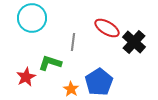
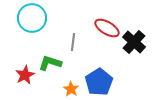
red star: moved 1 px left, 2 px up
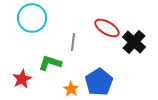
red star: moved 3 px left, 4 px down
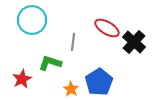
cyan circle: moved 2 px down
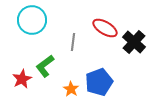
red ellipse: moved 2 px left
green L-shape: moved 5 px left, 3 px down; rotated 55 degrees counterclockwise
blue pentagon: rotated 12 degrees clockwise
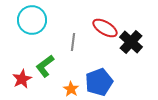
black cross: moved 3 px left
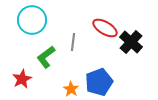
green L-shape: moved 1 px right, 9 px up
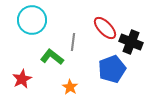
red ellipse: rotated 15 degrees clockwise
black cross: rotated 20 degrees counterclockwise
green L-shape: moved 6 px right; rotated 75 degrees clockwise
blue pentagon: moved 13 px right, 13 px up
orange star: moved 1 px left, 2 px up
